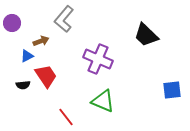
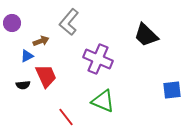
gray L-shape: moved 5 px right, 3 px down
red trapezoid: rotated 10 degrees clockwise
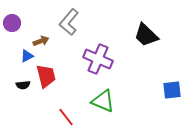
red trapezoid: rotated 10 degrees clockwise
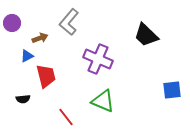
brown arrow: moved 1 px left, 3 px up
black semicircle: moved 14 px down
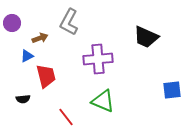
gray L-shape: rotated 12 degrees counterclockwise
black trapezoid: moved 2 px down; rotated 20 degrees counterclockwise
purple cross: rotated 28 degrees counterclockwise
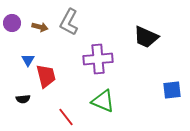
brown arrow: moved 11 px up; rotated 35 degrees clockwise
blue triangle: moved 1 px right, 4 px down; rotated 32 degrees counterclockwise
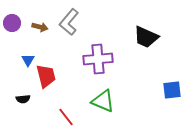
gray L-shape: rotated 12 degrees clockwise
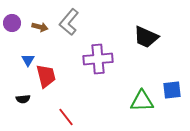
green triangle: moved 39 px right; rotated 25 degrees counterclockwise
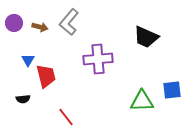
purple circle: moved 2 px right
